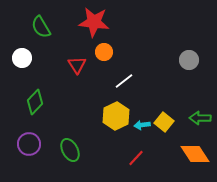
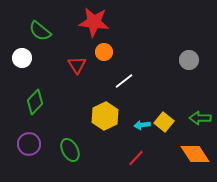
green semicircle: moved 1 px left, 4 px down; rotated 20 degrees counterclockwise
yellow hexagon: moved 11 px left
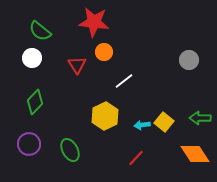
white circle: moved 10 px right
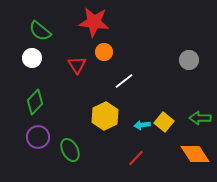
purple circle: moved 9 px right, 7 px up
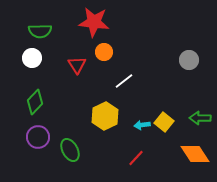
green semicircle: rotated 40 degrees counterclockwise
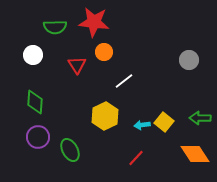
green semicircle: moved 15 px right, 4 px up
white circle: moved 1 px right, 3 px up
green diamond: rotated 40 degrees counterclockwise
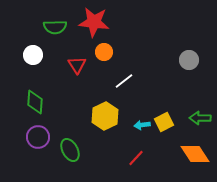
yellow square: rotated 24 degrees clockwise
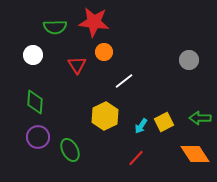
cyan arrow: moved 1 px left, 1 px down; rotated 49 degrees counterclockwise
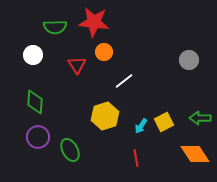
yellow hexagon: rotated 8 degrees clockwise
red line: rotated 54 degrees counterclockwise
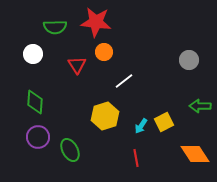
red star: moved 2 px right
white circle: moved 1 px up
green arrow: moved 12 px up
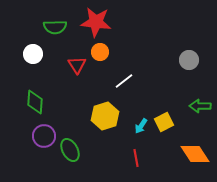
orange circle: moved 4 px left
purple circle: moved 6 px right, 1 px up
